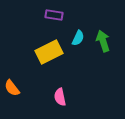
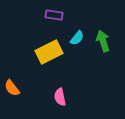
cyan semicircle: moved 1 px left; rotated 14 degrees clockwise
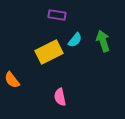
purple rectangle: moved 3 px right
cyan semicircle: moved 2 px left, 2 px down
orange semicircle: moved 8 px up
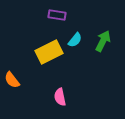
green arrow: rotated 45 degrees clockwise
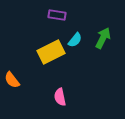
green arrow: moved 3 px up
yellow rectangle: moved 2 px right
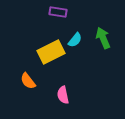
purple rectangle: moved 1 px right, 3 px up
green arrow: rotated 50 degrees counterclockwise
orange semicircle: moved 16 px right, 1 px down
pink semicircle: moved 3 px right, 2 px up
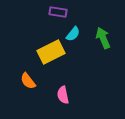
cyan semicircle: moved 2 px left, 6 px up
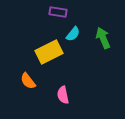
yellow rectangle: moved 2 px left
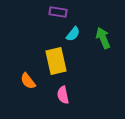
yellow rectangle: moved 7 px right, 9 px down; rotated 76 degrees counterclockwise
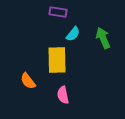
yellow rectangle: moved 1 px right, 1 px up; rotated 12 degrees clockwise
